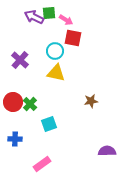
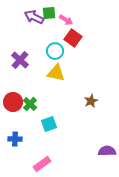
red square: rotated 24 degrees clockwise
brown star: rotated 16 degrees counterclockwise
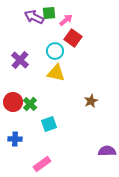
pink arrow: rotated 72 degrees counterclockwise
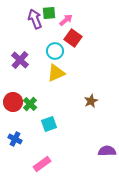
purple arrow: moved 1 px right, 2 px down; rotated 42 degrees clockwise
yellow triangle: rotated 36 degrees counterclockwise
blue cross: rotated 24 degrees clockwise
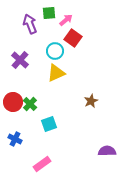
purple arrow: moved 5 px left, 5 px down
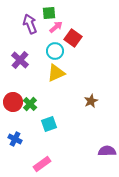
pink arrow: moved 10 px left, 7 px down
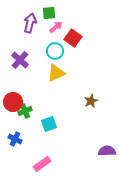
purple arrow: moved 1 px up; rotated 36 degrees clockwise
green cross: moved 5 px left, 7 px down; rotated 24 degrees clockwise
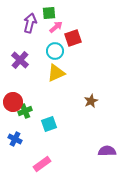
red square: rotated 36 degrees clockwise
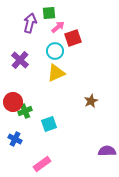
pink arrow: moved 2 px right
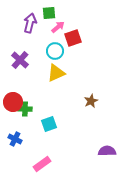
green cross: moved 2 px up; rotated 24 degrees clockwise
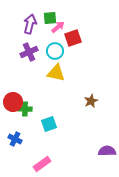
green square: moved 1 px right, 5 px down
purple arrow: moved 1 px down
purple cross: moved 9 px right, 8 px up; rotated 24 degrees clockwise
yellow triangle: rotated 36 degrees clockwise
